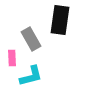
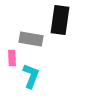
gray rectangle: rotated 50 degrees counterclockwise
cyan L-shape: rotated 55 degrees counterclockwise
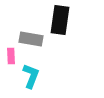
pink rectangle: moved 1 px left, 2 px up
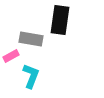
pink rectangle: rotated 63 degrees clockwise
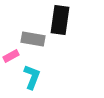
gray rectangle: moved 2 px right
cyan L-shape: moved 1 px right, 1 px down
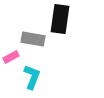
black rectangle: moved 1 px up
pink rectangle: moved 1 px down
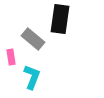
gray rectangle: rotated 30 degrees clockwise
pink rectangle: rotated 70 degrees counterclockwise
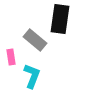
gray rectangle: moved 2 px right, 1 px down
cyan L-shape: moved 1 px up
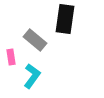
black rectangle: moved 5 px right
cyan L-shape: rotated 15 degrees clockwise
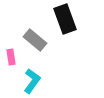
black rectangle: rotated 28 degrees counterclockwise
cyan L-shape: moved 5 px down
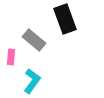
gray rectangle: moved 1 px left
pink rectangle: rotated 14 degrees clockwise
